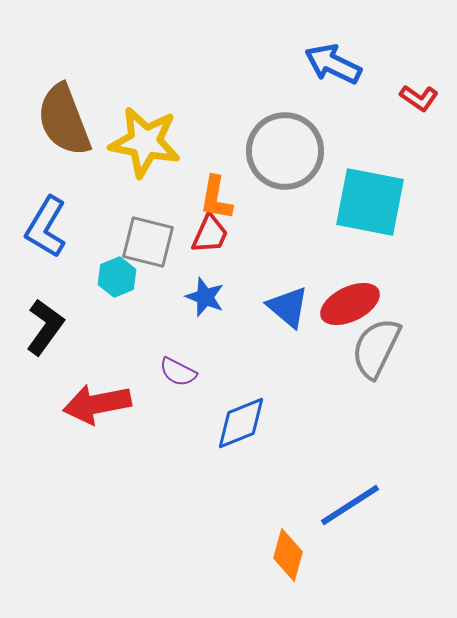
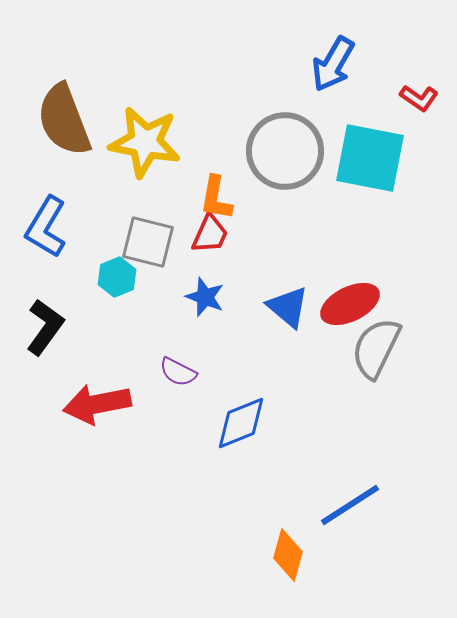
blue arrow: rotated 86 degrees counterclockwise
cyan square: moved 44 px up
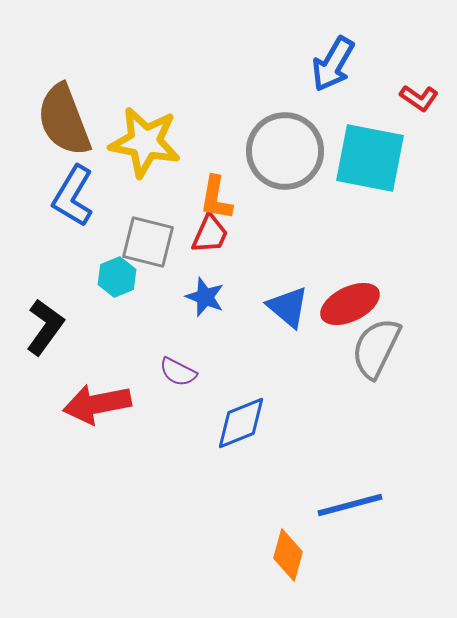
blue L-shape: moved 27 px right, 31 px up
blue line: rotated 18 degrees clockwise
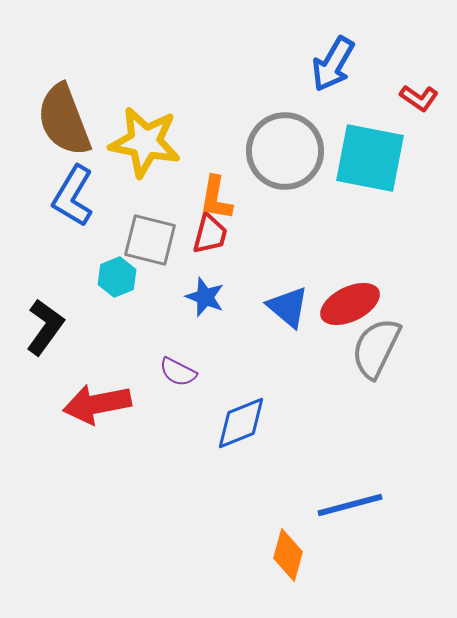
red trapezoid: rotated 9 degrees counterclockwise
gray square: moved 2 px right, 2 px up
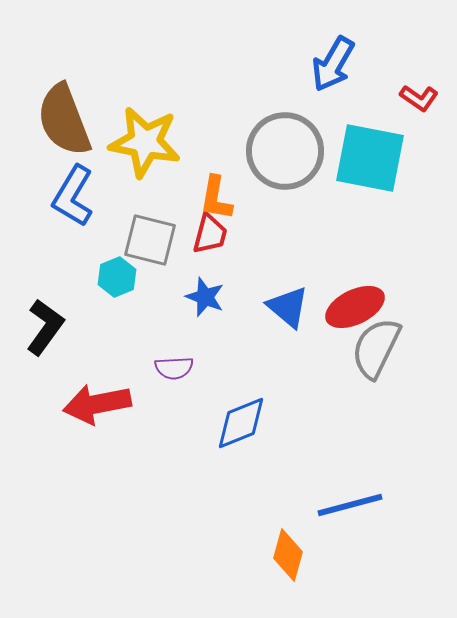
red ellipse: moved 5 px right, 3 px down
purple semicircle: moved 4 px left, 4 px up; rotated 30 degrees counterclockwise
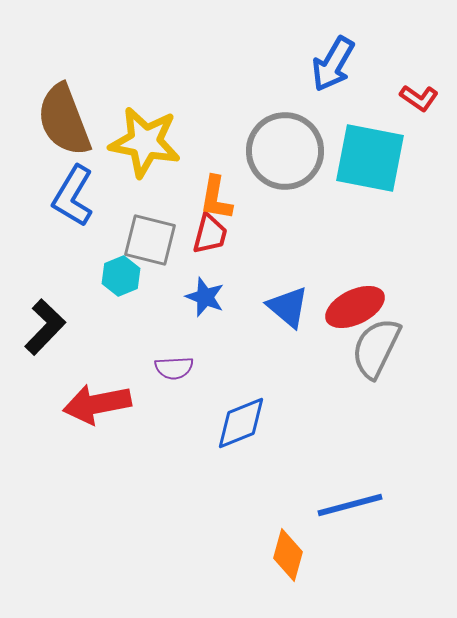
cyan hexagon: moved 4 px right, 1 px up
black L-shape: rotated 8 degrees clockwise
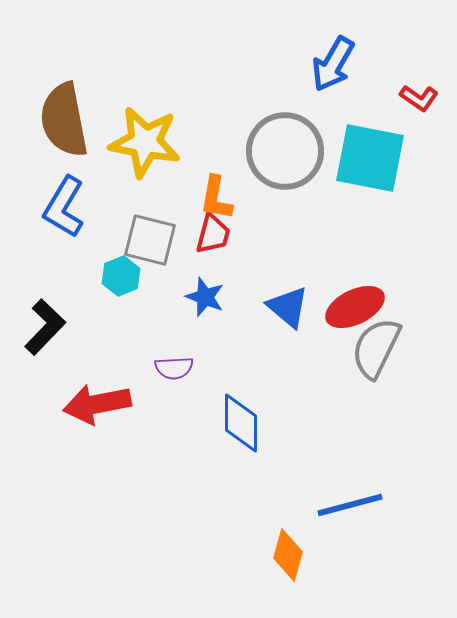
brown semicircle: rotated 10 degrees clockwise
blue L-shape: moved 9 px left, 11 px down
red trapezoid: moved 3 px right
blue diamond: rotated 68 degrees counterclockwise
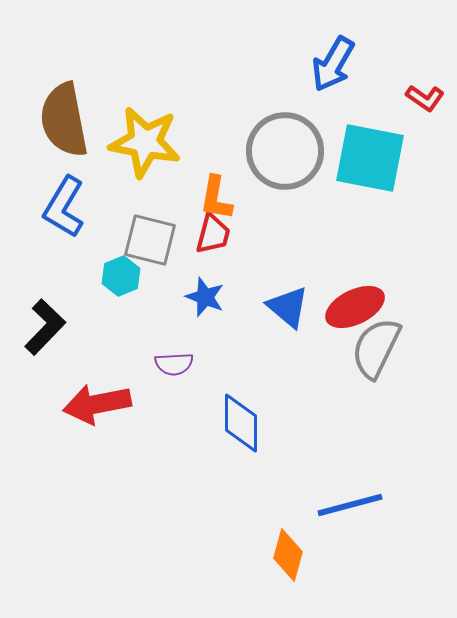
red L-shape: moved 6 px right
purple semicircle: moved 4 px up
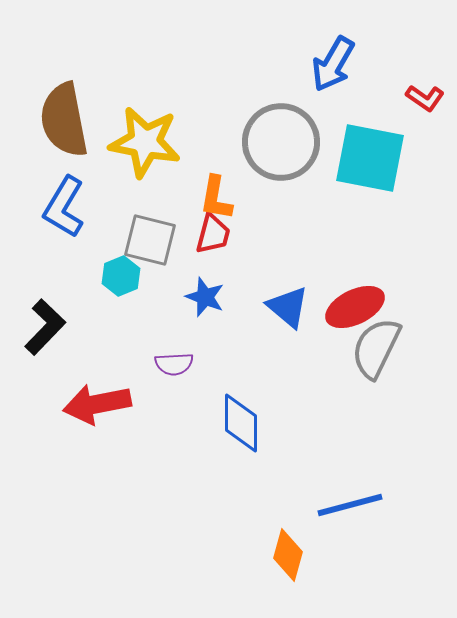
gray circle: moved 4 px left, 9 px up
